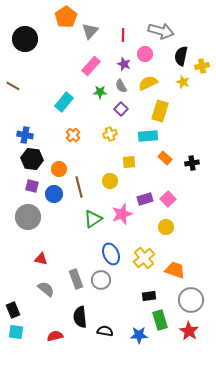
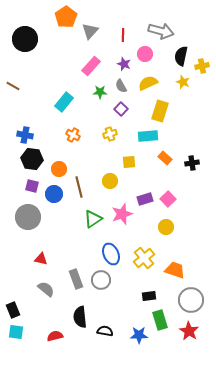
orange cross at (73, 135): rotated 16 degrees counterclockwise
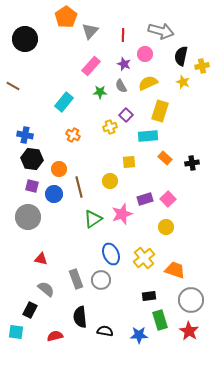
purple square at (121, 109): moved 5 px right, 6 px down
yellow cross at (110, 134): moved 7 px up
black rectangle at (13, 310): moved 17 px right; rotated 49 degrees clockwise
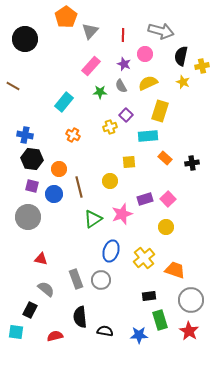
blue ellipse at (111, 254): moved 3 px up; rotated 40 degrees clockwise
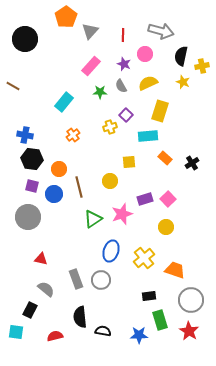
orange cross at (73, 135): rotated 24 degrees clockwise
black cross at (192, 163): rotated 24 degrees counterclockwise
black semicircle at (105, 331): moved 2 px left
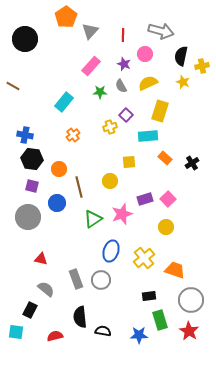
blue circle at (54, 194): moved 3 px right, 9 px down
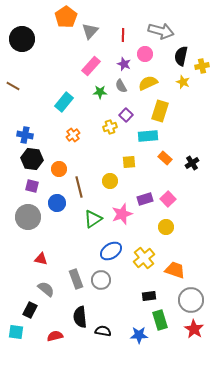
black circle at (25, 39): moved 3 px left
blue ellipse at (111, 251): rotated 40 degrees clockwise
red star at (189, 331): moved 5 px right, 2 px up
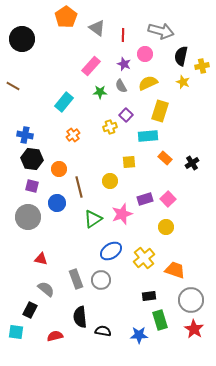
gray triangle at (90, 31): moved 7 px right, 3 px up; rotated 36 degrees counterclockwise
